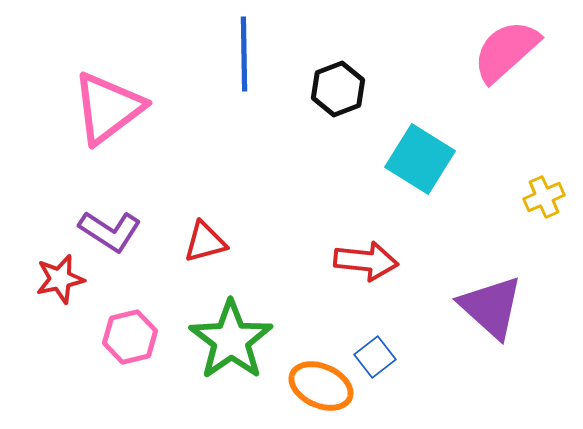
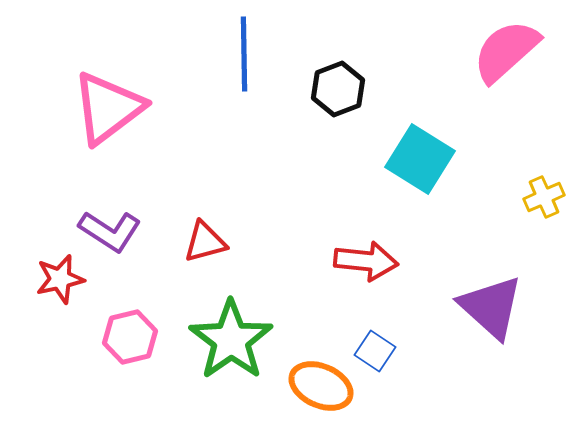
blue square: moved 6 px up; rotated 18 degrees counterclockwise
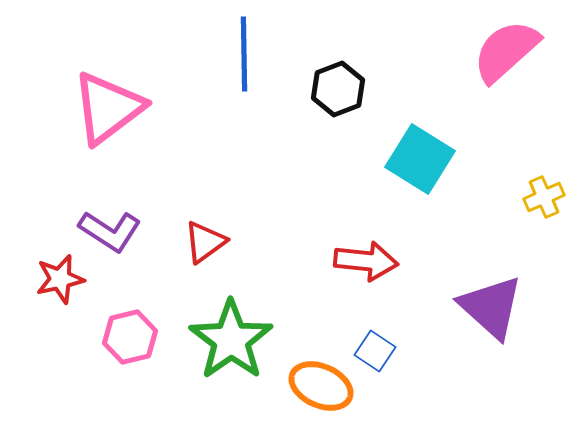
red triangle: rotated 21 degrees counterclockwise
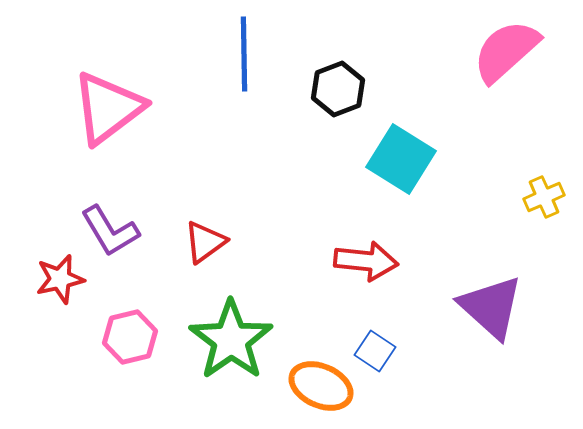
cyan square: moved 19 px left
purple L-shape: rotated 26 degrees clockwise
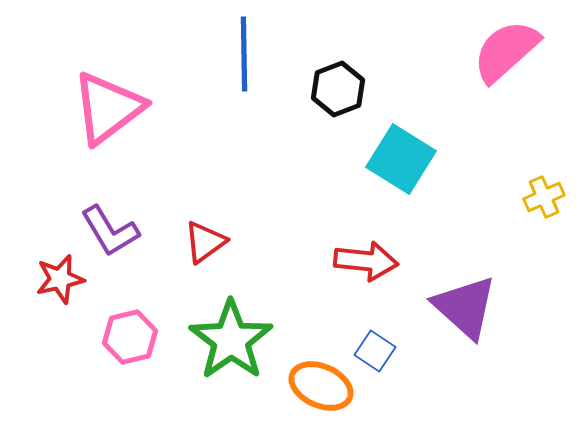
purple triangle: moved 26 px left
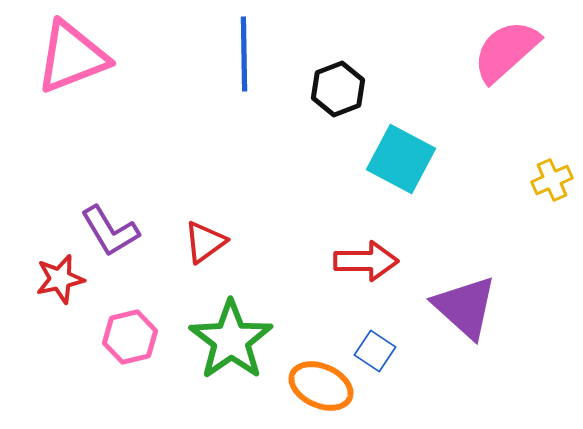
pink triangle: moved 36 px left, 51 px up; rotated 16 degrees clockwise
cyan square: rotated 4 degrees counterclockwise
yellow cross: moved 8 px right, 17 px up
red arrow: rotated 6 degrees counterclockwise
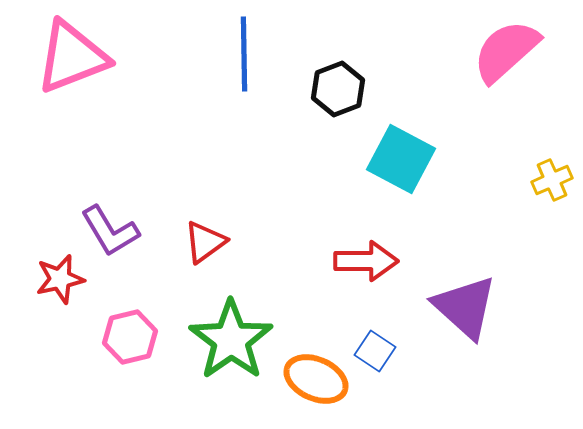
orange ellipse: moved 5 px left, 7 px up
